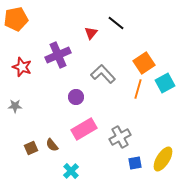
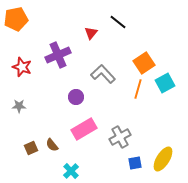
black line: moved 2 px right, 1 px up
gray star: moved 4 px right
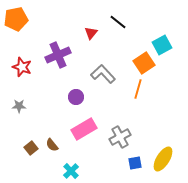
cyan square: moved 3 px left, 38 px up
brown square: rotated 16 degrees counterclockwise
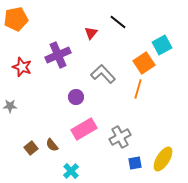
gray star: moved 9 px left
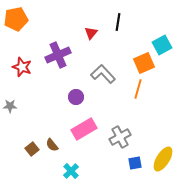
black line: rotated 60 degrees clockwise
orange square: rotated 10 degrees clockwise
brown square: moved 1 px right, 1 px down
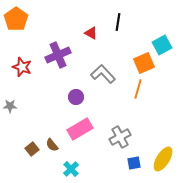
orange pentagon: rotated 25 degrees counterclockwise
red triangle: rotated 40 degrees counterclockwise
pink rectangle: moved 4 px left
blue square: moved 1 px left
cyan cross: moved 2 px up
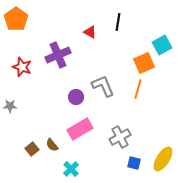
red triangle: moved 1 px left, 1 px up
gray L-shape: moved 12 px down; rotated 20 degrees clockwise
blue square: rotated 24 degrees clockwise
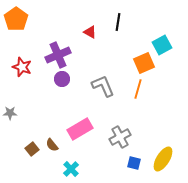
purple circle: moved 14 px left, 18 px up
gray star: moved 7 px down
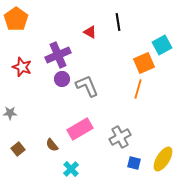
black line: rotated 18 degrees counterclockwise
gray L-shape: moved 16 px left
brown square: moved 14 px left
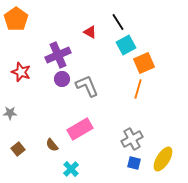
black line: rotated 24 degrees counterclockwise
cyan square: moved 36 px left
red star: moved 1 px left, 5 px down
gray cross: moved 12 px right, 2 px down
